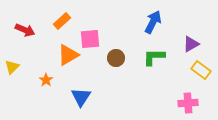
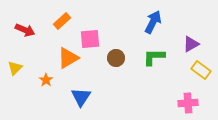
orange triangle: moved 3 px down
yellow triangle: moved 3 px right, 1 px down
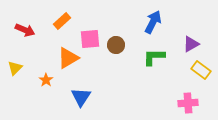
brown circle: moved 13 px up
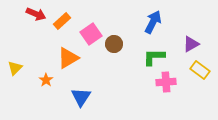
red arrow: moved 11 px right, 16 px up
pink square: moved 1 px right, 5 px up; rotated 30 degrees counterclockwise
brown circle: moved 2 px left, 1 px up
yellow rectangle: moved 1 px left
pink cross: moved 22 px left, 21 px up
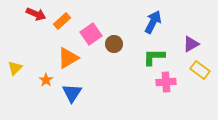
blue triangle: moved 9 px left, 4 px up
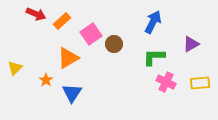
yellow rectangle: moved 13 px down; rotated 42 degrees counterclockwise
pink cross: rotated 30 degrees clockwise
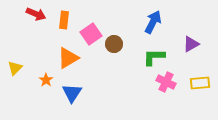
orange rectangle: moved 2 px right, 1 px up; rotated 42 degrees counterclockwise
